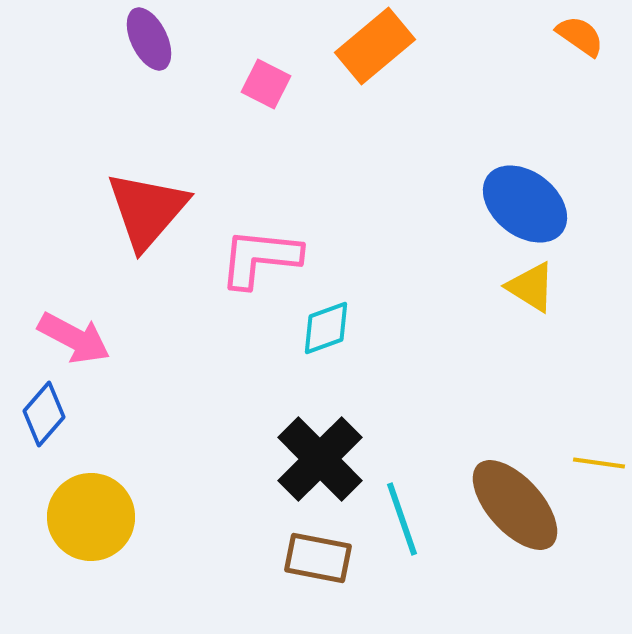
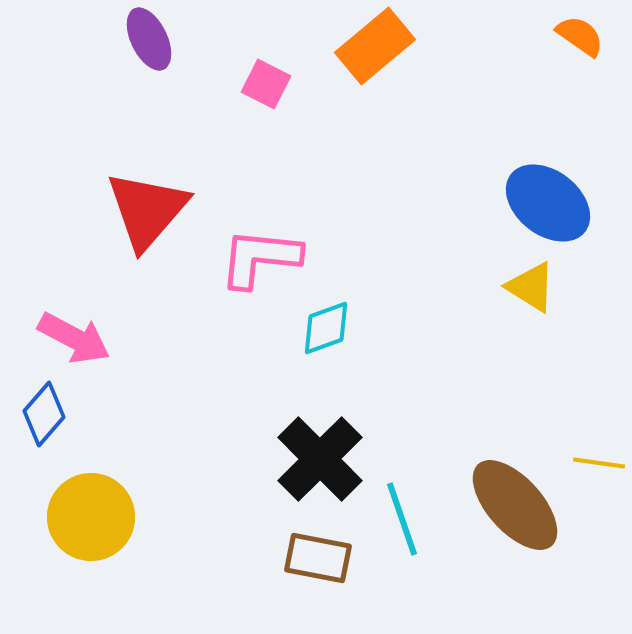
blue ellipse: moved 23 px right, 1 px up
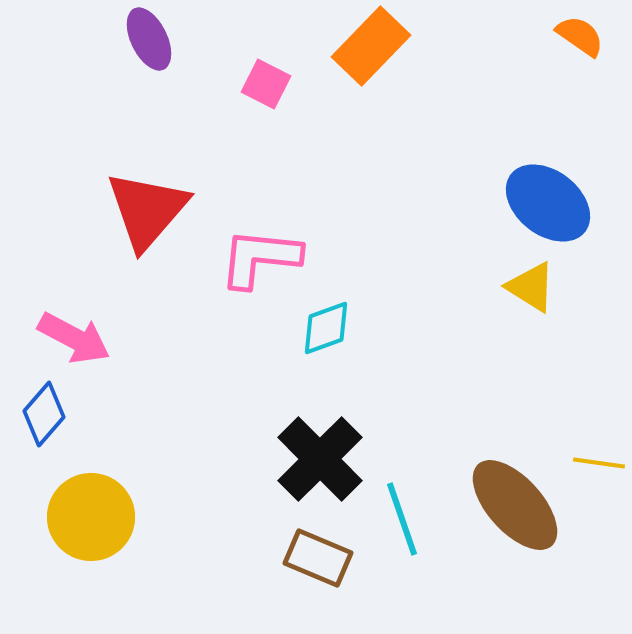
orange rectangle: moved 4 px left; rotated 6 degrees counterclockwise
brown rectangle: rotated 12 degrees clockwise
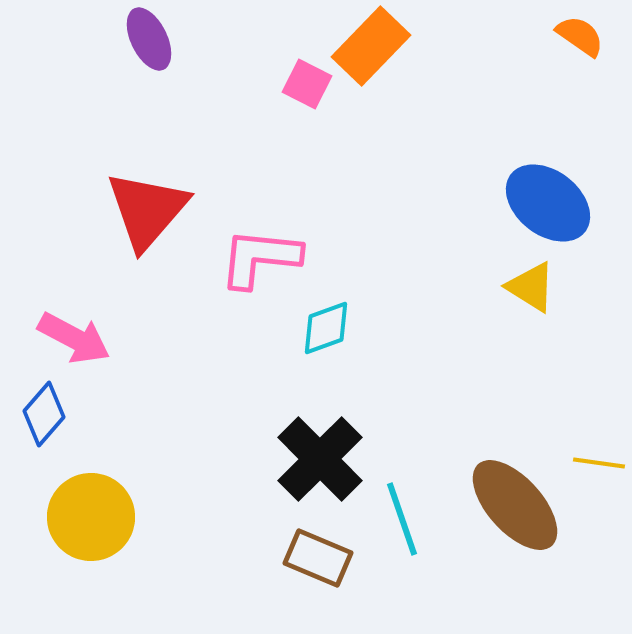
pink square: moved 41 px right
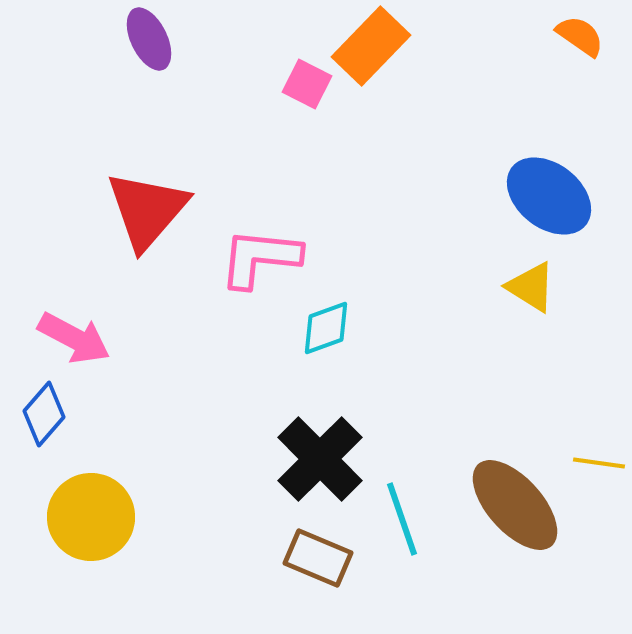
blue ellipse: moved 1 px right, 7 px up
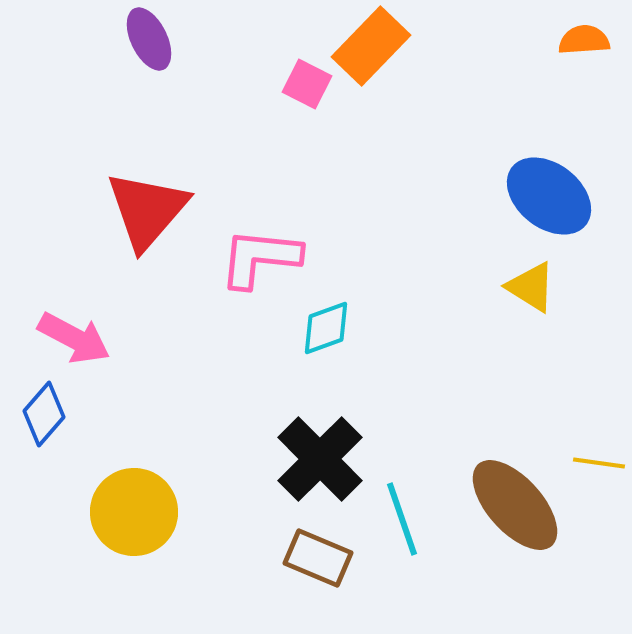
orange semicircle: moved 4 px right, 4 px down; rotated 39 degrees counterclockwise
yellow circle: moved 43 px right, 5 px up
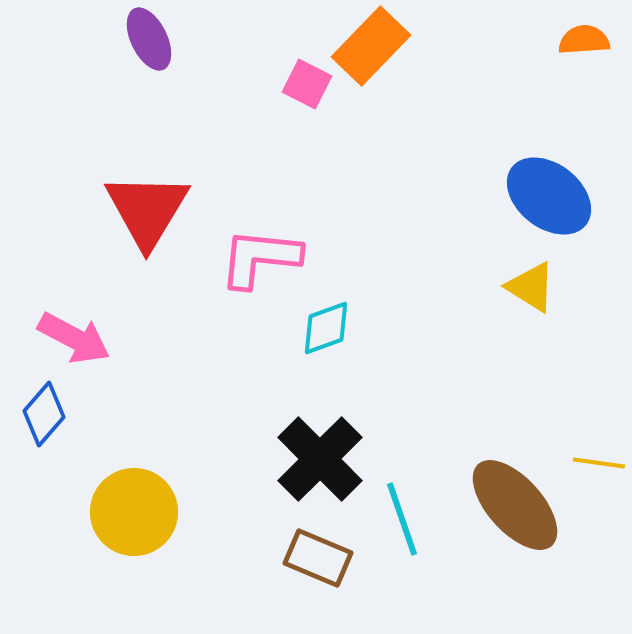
red triangle: rotated 10 degrees counterclockwise
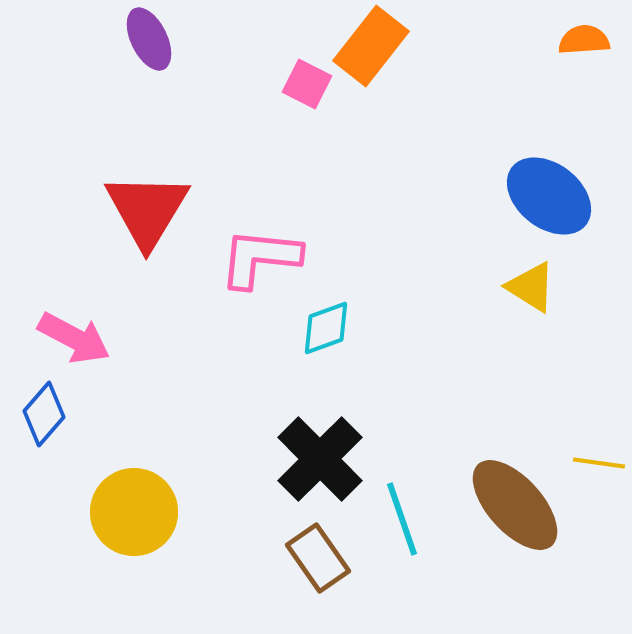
orange rectangle: rotated 6 degrees counterclockwise
brown rectangle: rotated 32 degrees clockwise
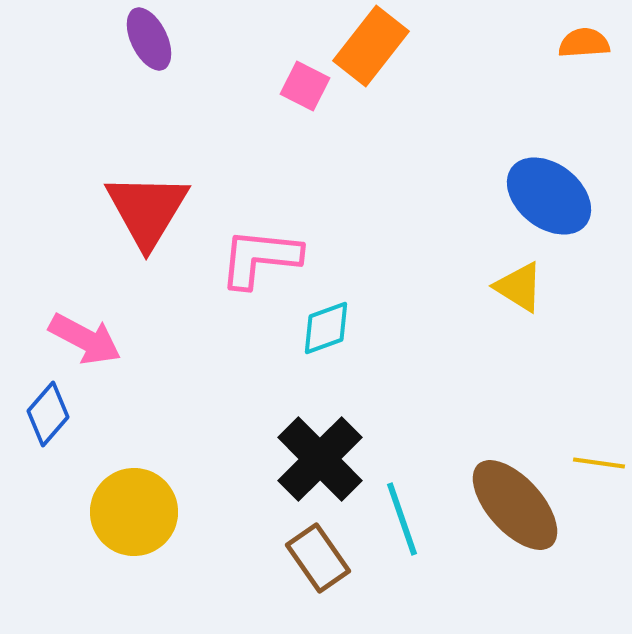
orange semicircle: moved 3 px down
pink square: moved 2 px left, 2 px down
yellow triangle: moved 12 px left
pink arrow: moved 11 px right, 1 px down
blue diamond: moved 4 px right
